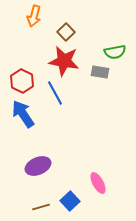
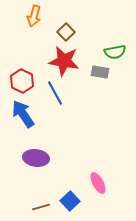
purple ellipse: moved 2 px left, 8 px up; rotated 30 degrees clockwise
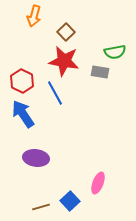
pink ellipse: rotated 50 degrees clockwise
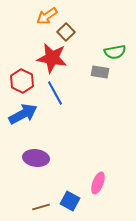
orange arrow: moved 13 px right; rotated 40 degrees clockwise
red star: moved 12 px left, 3 px up
blue arrow: rotated 96 degrees clockwise
blue square: rotated 18 degrees counterclockwise
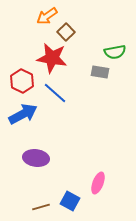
blue line: rotated 20 degrees counterclockwise
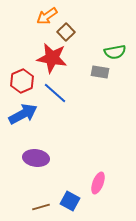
red hexagon: rotated 10 degrees clockwise
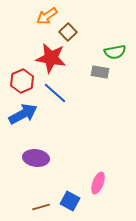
brown square: moved 2 px right
red star: moved 1 px left
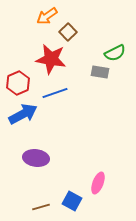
green semicircle: moved 1 px down; rotated 15 degrees counterclockwise
red star: moved 1 px down
red hexagon: moved 4 px left, 2 px down
blue line: rotated 60 degrees counterclockwise
blue square: moved 2 px right
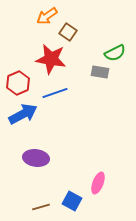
brown square: rotated 12 degrees counterclockwise
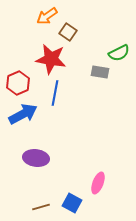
green semicircle: moved 4 px right
blue line: rotated 60 degrees counterclockwise
blue square: moved 2 px down
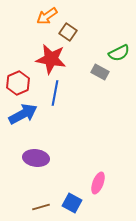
gray rectangle: rotated 18 degrees clockwise
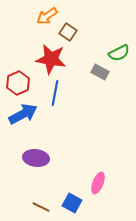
brown line: rotated 42 degrees clockwise
